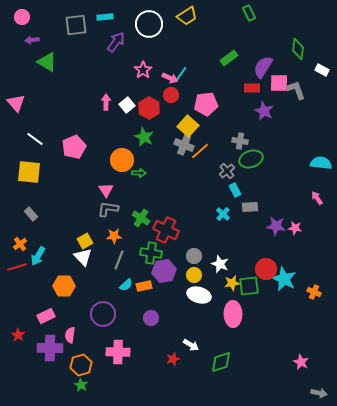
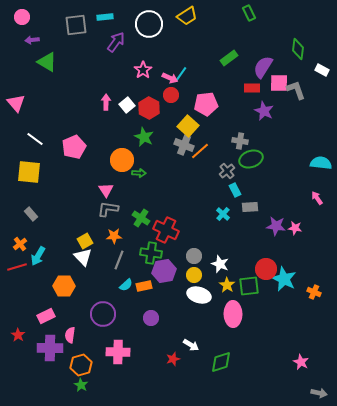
yellow star at (232, 283): moved 5 px left, 2 px down; rotated 28 degrees counterclockwise
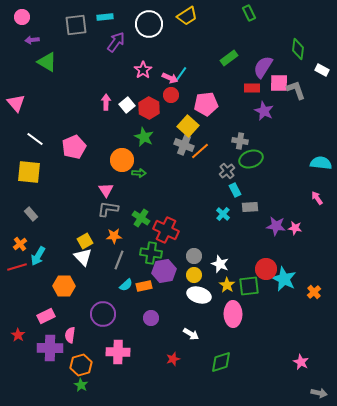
orange cross at (314, 292): rotated 24 degrees clockwise
white arrow at (191, 345): moved 11 px up
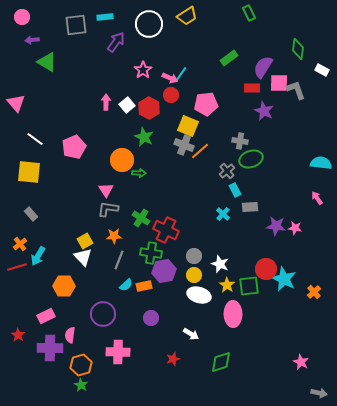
yellow square at (188, 126): rotated 20 degrees counterclockwise
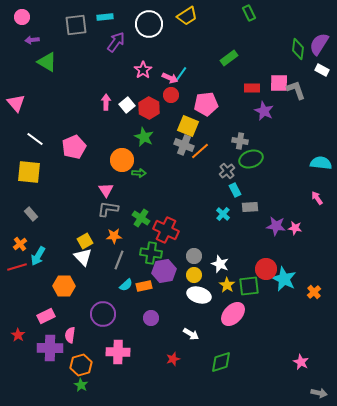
purple semicircle at (263, 67): moved 56 px right, 23 px up
pink ellipse at (233, 314): rotated 45 degrees clockwise
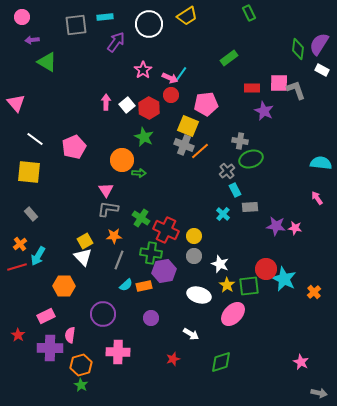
yellow circle at (194, 275): moved 39 px up
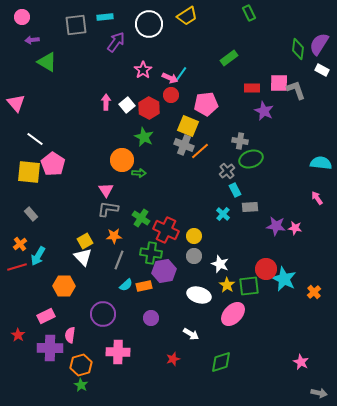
pink pentagon at (74, 147): moved 21 px left, 17 px down; rotated 15 degrees counterclockwise
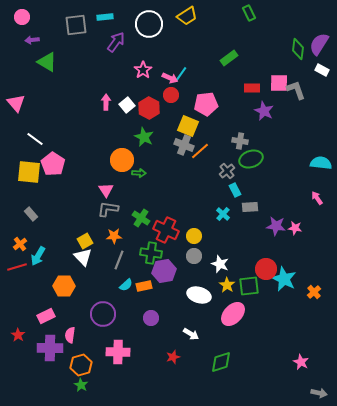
red star at (173, 359): moved 2 px up
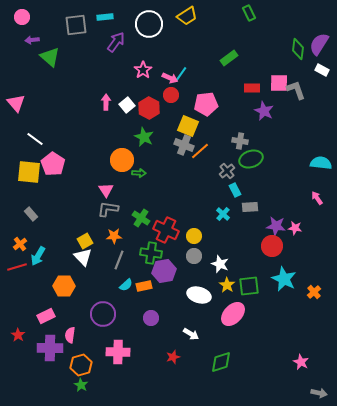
green triangle at (47, 62): moved 3 px right, 5 px up; rotated 10 degrees clockwise
red circle at (266, 269): moved 6 px right, 23 px up
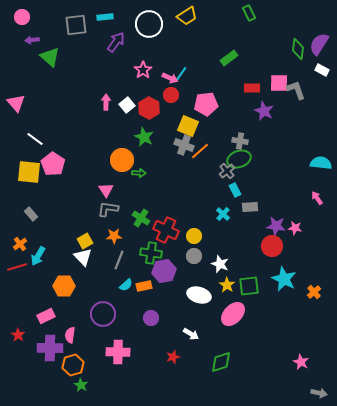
green ellipse at (251, 159): moved 12 px left
orange hexagon at (81, 365): moved 8 px left
